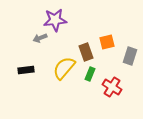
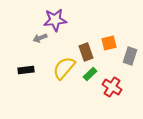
orange square: moved 2 px right, 1 px down
green rectangle: rotated 24 degrees clockwise
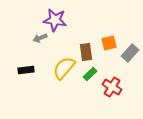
purple star: rotated 15 degrees clockwise
brown rectangle: rotated 12 degrees clockwise
gray rectangle: moved 3 px up; rotated 24 degrees clockwise
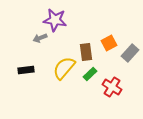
orange square: rotated 14 degrees counterclockwise
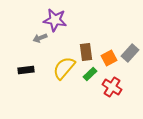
orange square: moved 15 px down
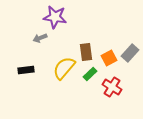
purple star: moved 3 px up
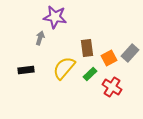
gray arrow: rotated 128 degrees clockwise
brown rectangle: moved 1 px right, 4 px up
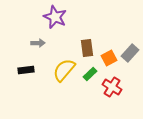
purple star: rotated 15 degrees clockwise
gray arrow: moved 2 px left, 5 px down; rotated 72 degrees clockwise
yellow semicircle: moved 2 px down
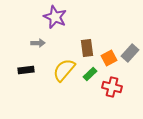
red cross: rotated 18 degrees counterclockwise
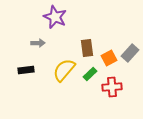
red cross: rotated 18 degrees counterclockwise
